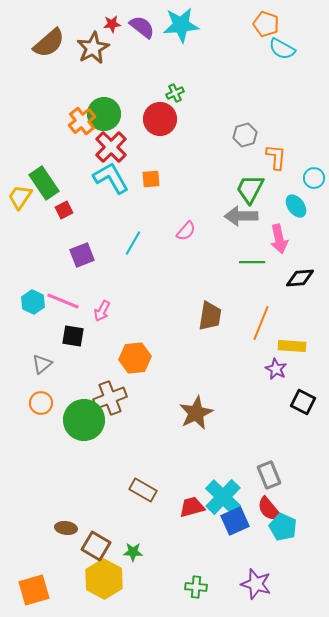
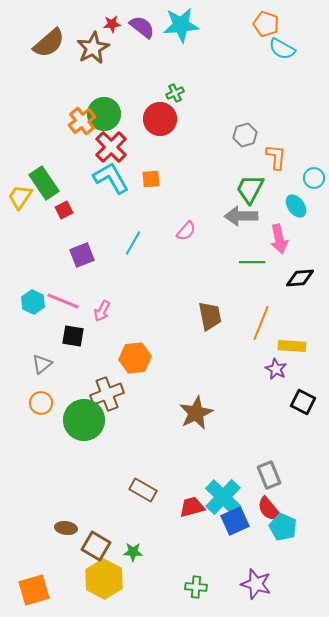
brown trapezoid at (210, 316): rotated 20 degrees counterclockwise
brown cross at (110, 398): moved 3 px left, 4 px up
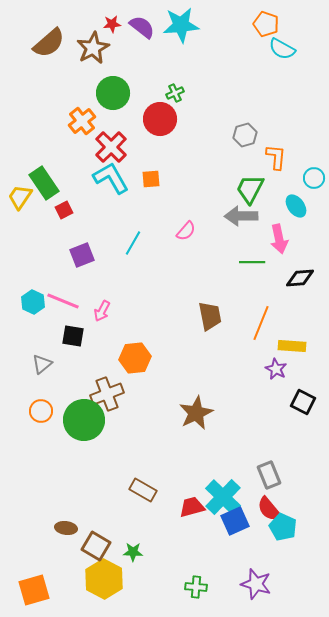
green circle at (104, 114): moved 9 px right, 21 px up
orange circle at (41, 403): moved 8 px down
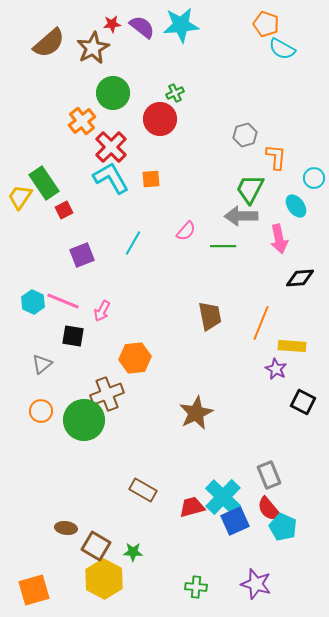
green line at (252, 262): moved 29 px left, 16 px up
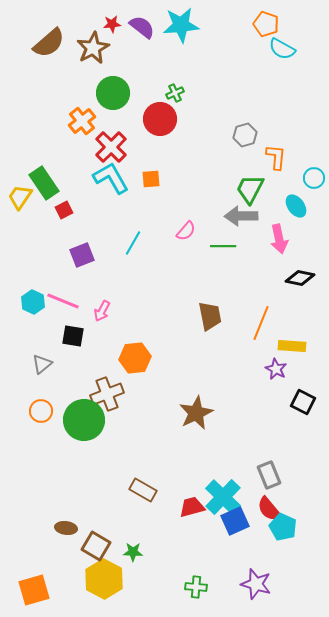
black diamond at (300, 278): rotated 16 degrees clockwise
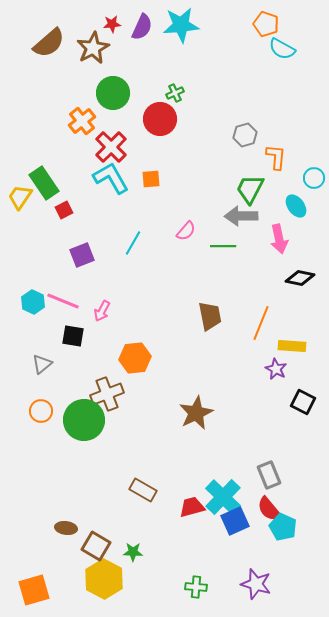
purple semicircle at (142, 27): rotated 76 degrees clockwise
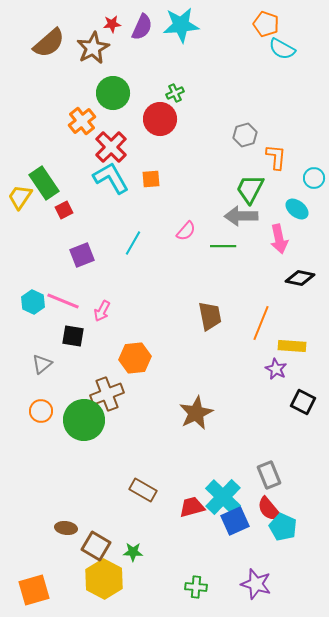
cyan ellipse at (296, 206): moved 1 px right, 3 px down; rotated 15 degrees counterclockwise
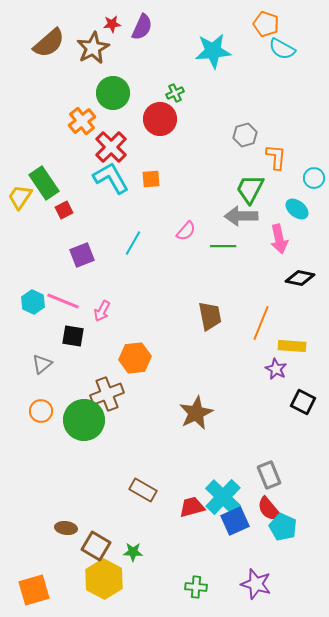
cyan star at (181, 25): moved 32 px right, 26 px down
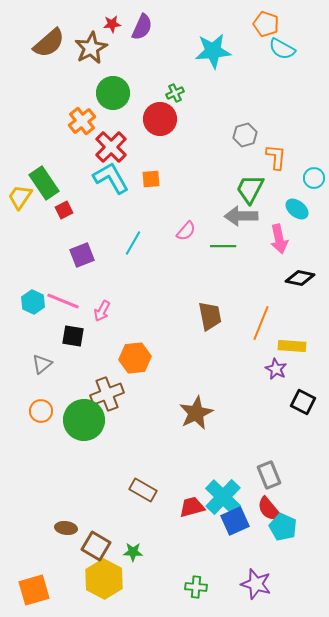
brown star at (93, 48): moved 2 px left
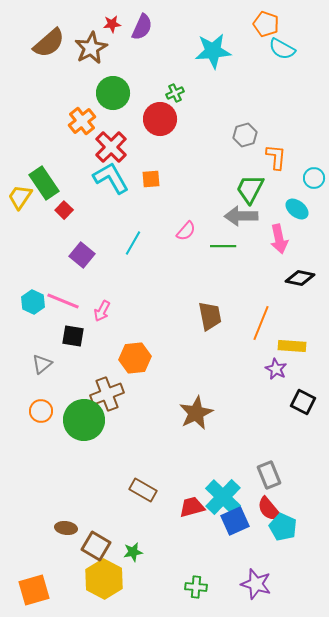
red square at (64, 210): rotated 18 degrees counterclockwise
purple square at (82, 255): rotated 30 degrees counterclockwise
green star at (133, 552): rotated 12 degrees counterclockwise
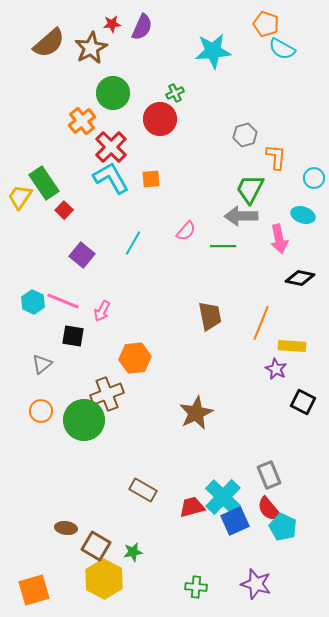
cyan ellipse at (297, 209): moved 6 px right, 6 px down; rotated 20 degrees counterclockwise
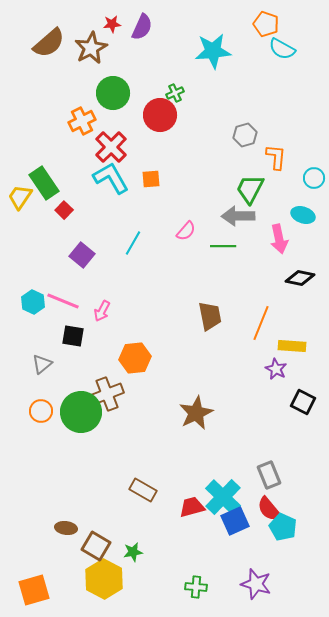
red circle at (160, 119): moved 4 px up
orange cross at (82, 121): rotated 12 degrees clockwise
gray arrow at (241, 216): moved 3 px left
green circle at (84, 420): moved 3 px left, 8 px up
